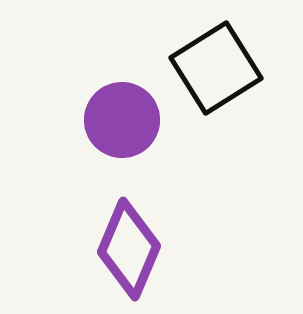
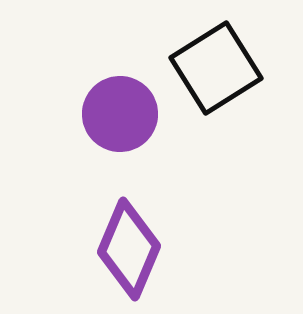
purple circle: moved 2 px left, 6 px up
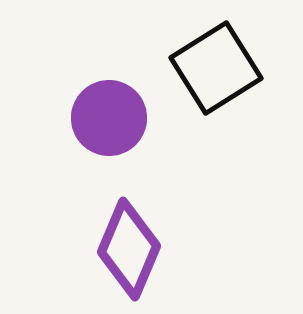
purple circle: moved 11 px left, 4 px down
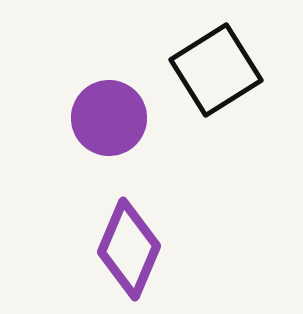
black square: moved 2 px down
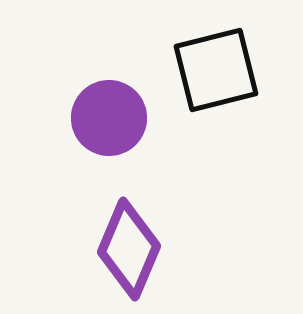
black square: rotated 18 degrees clockwise
